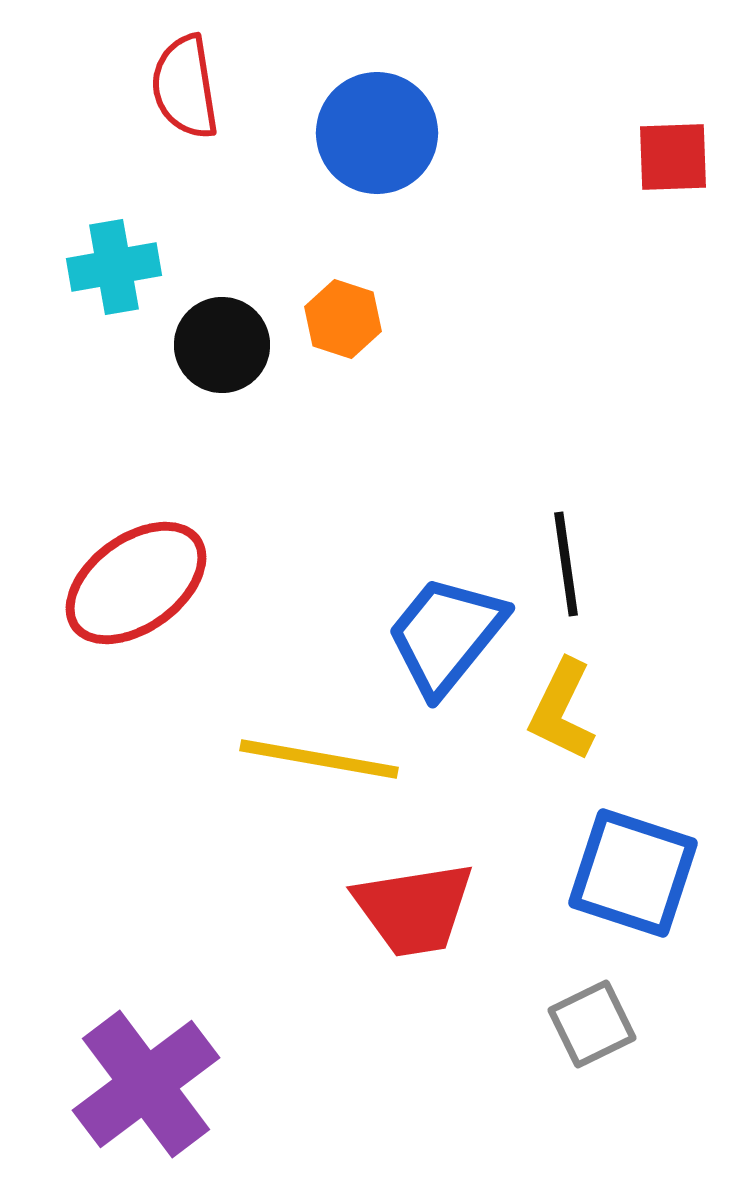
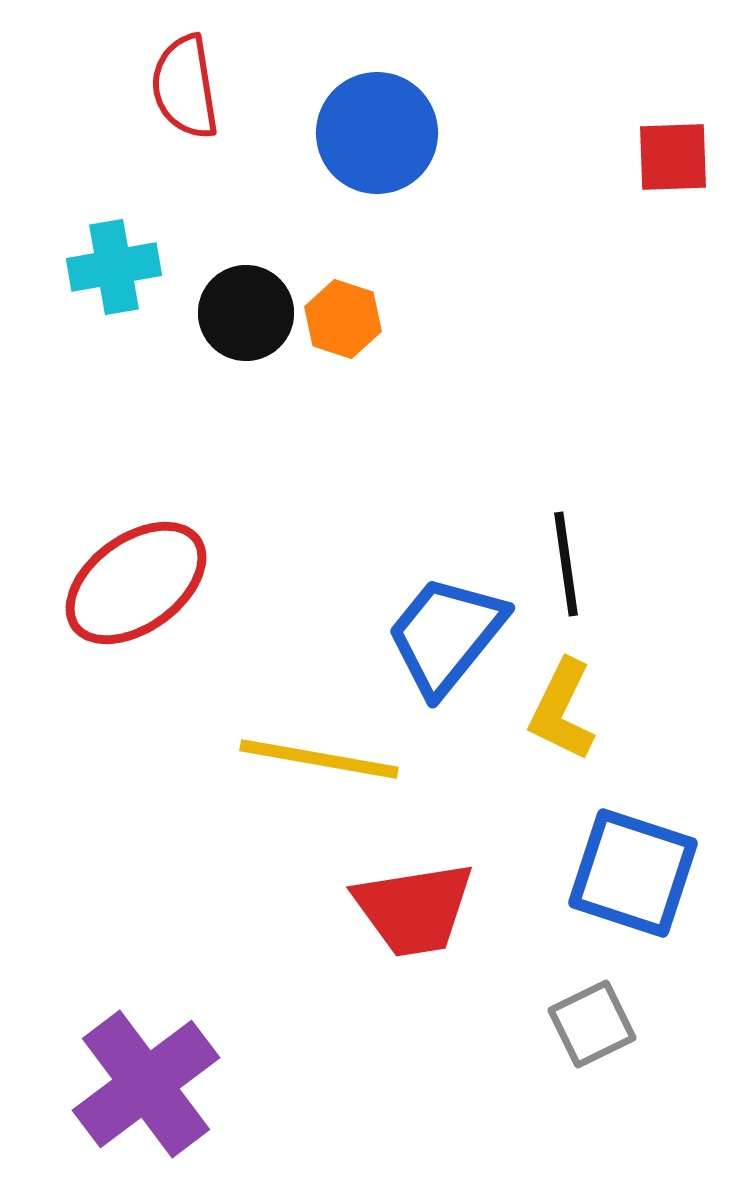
black circle: moved 24 px right, 32 px up
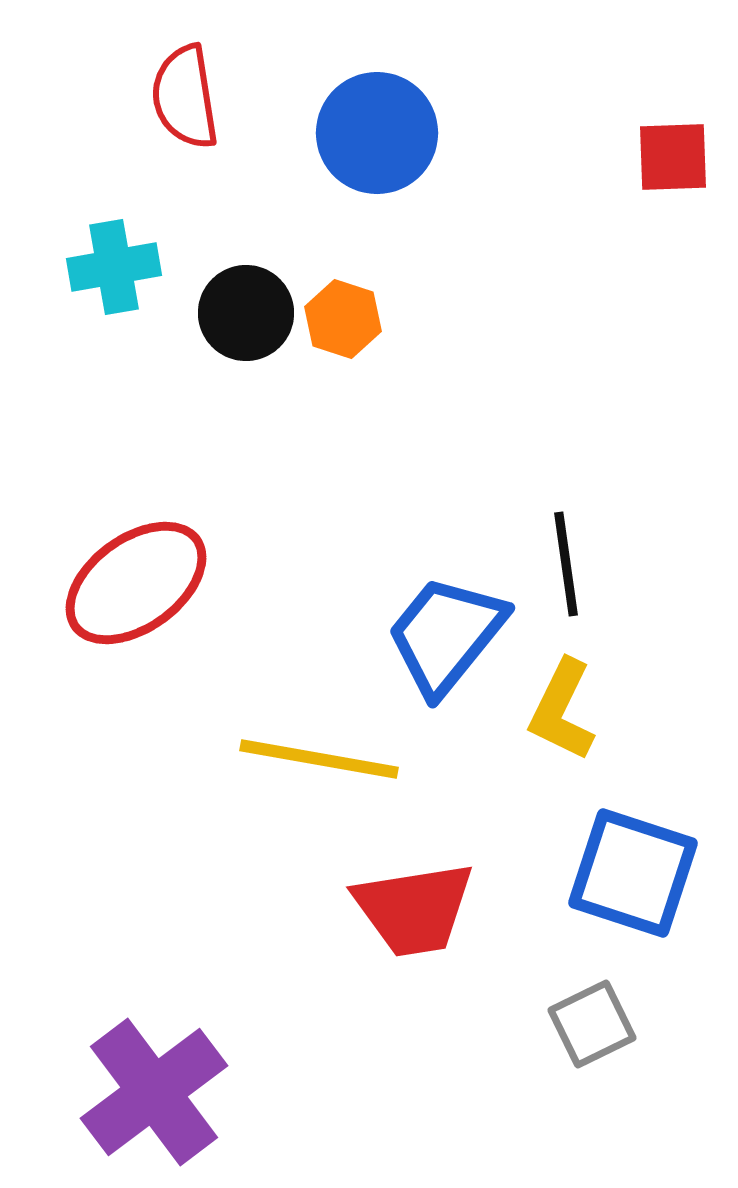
red semicircle: moved 10 px down
purple cross: moved 8 px right, 8 px down
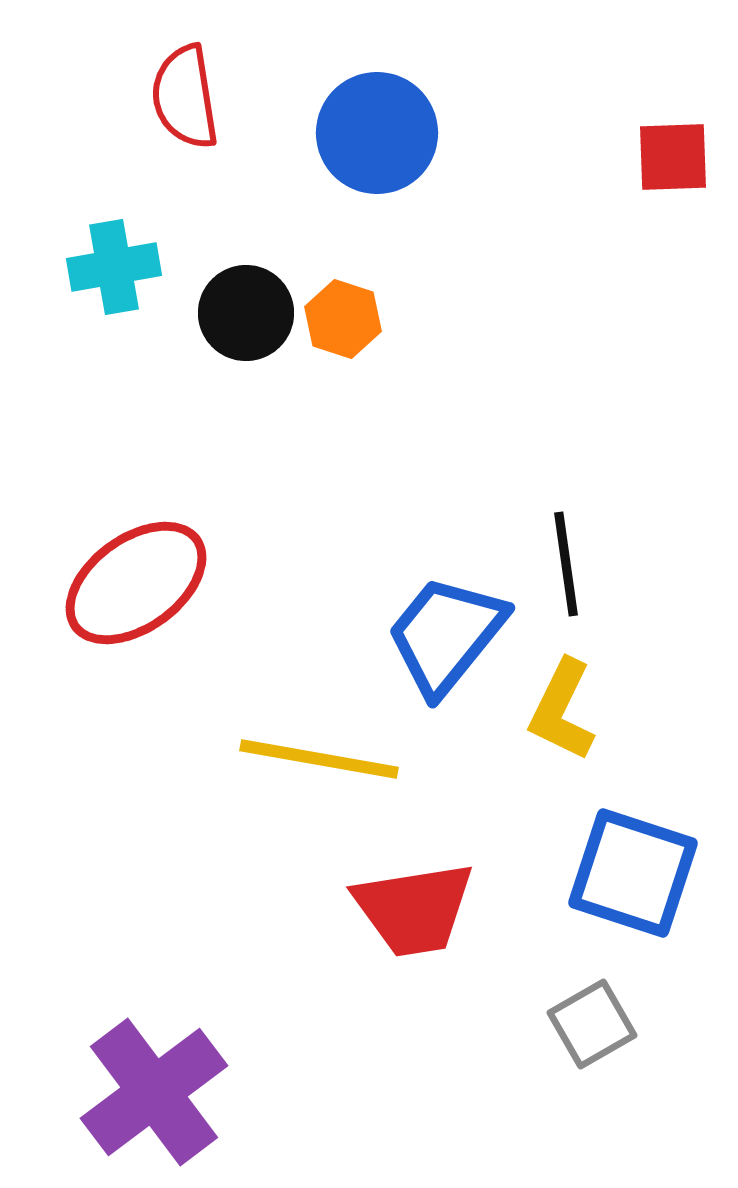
gray square: rotated 4 degrees counterclockwise
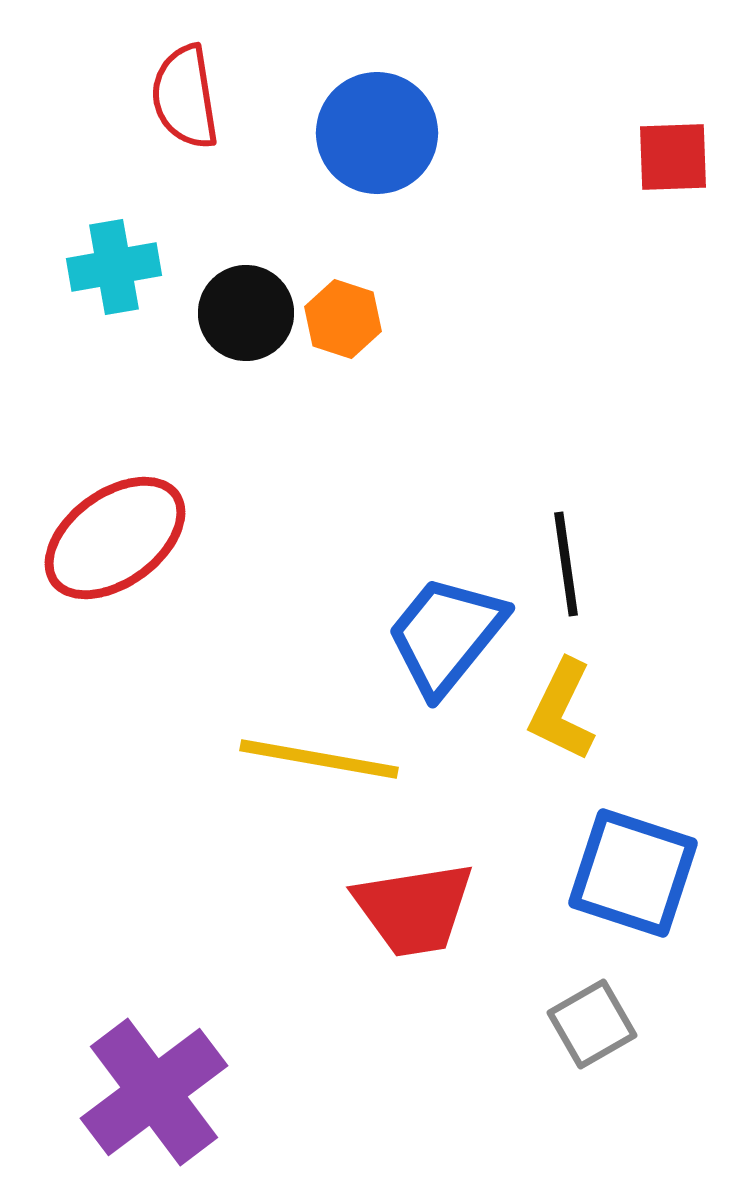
red ellipse: moved 21 px left, 45 px up
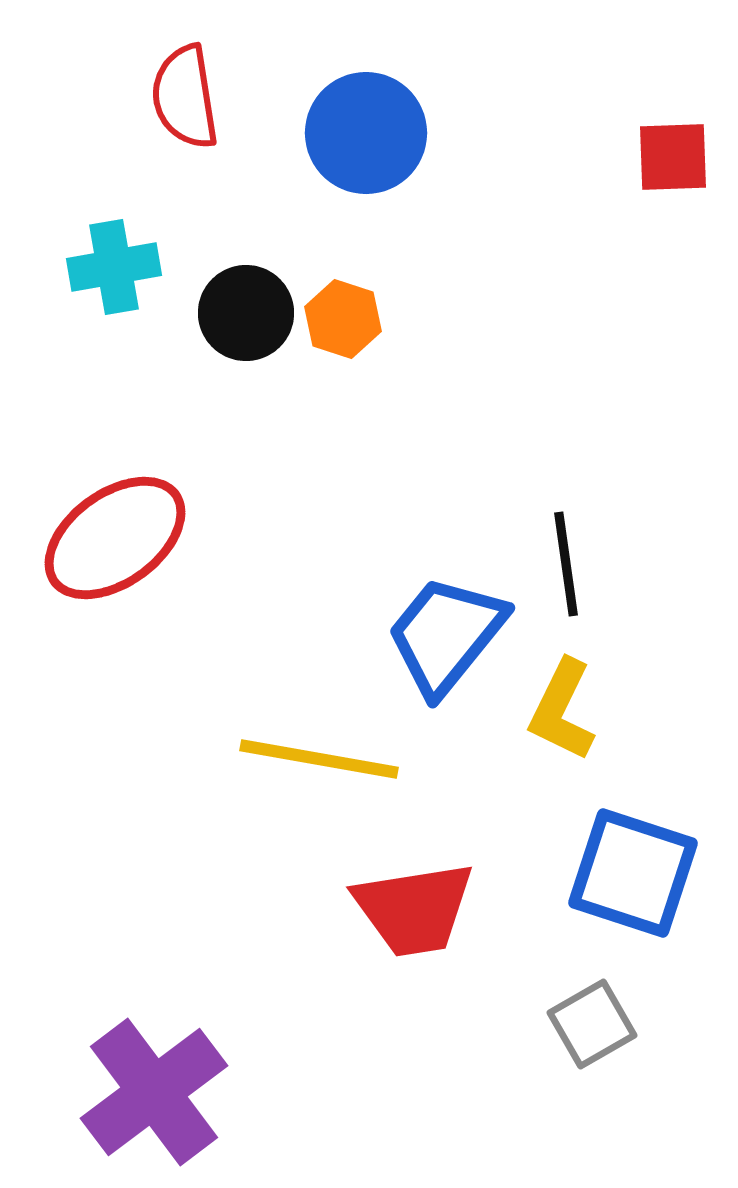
blue circle: moved 11 px left
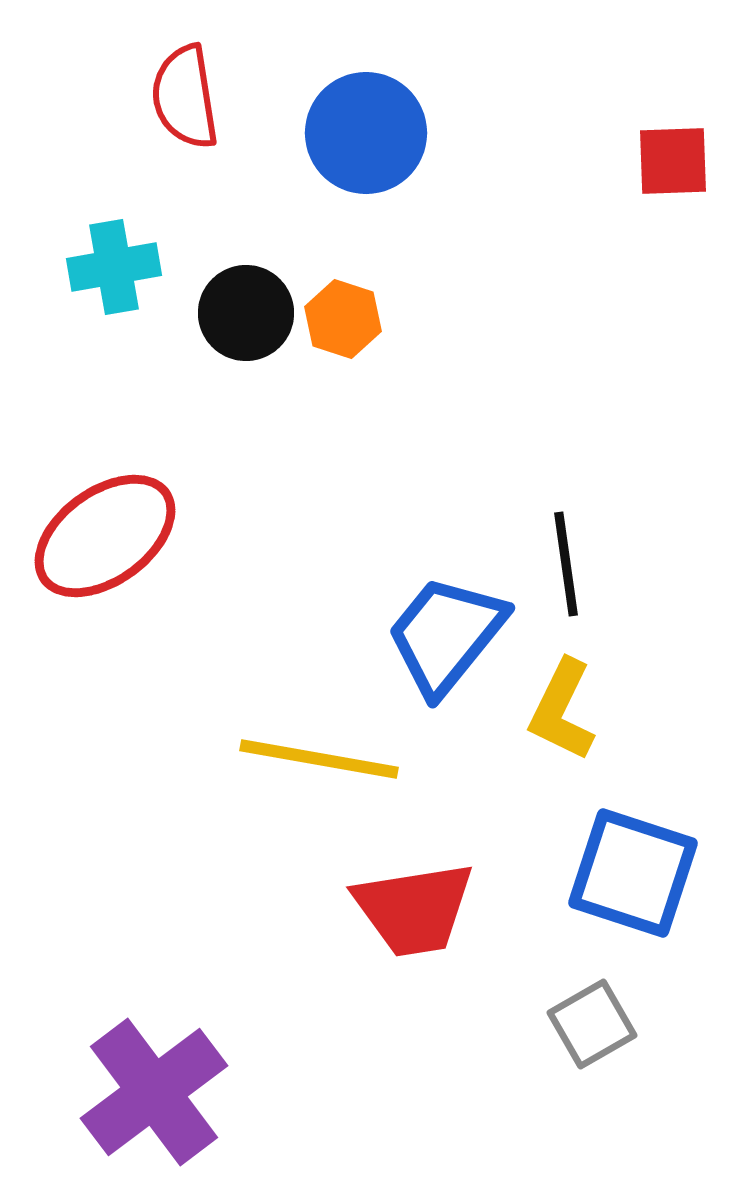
red square: moved 4 px down
red ellipse: moved 10 px left, 2 px up
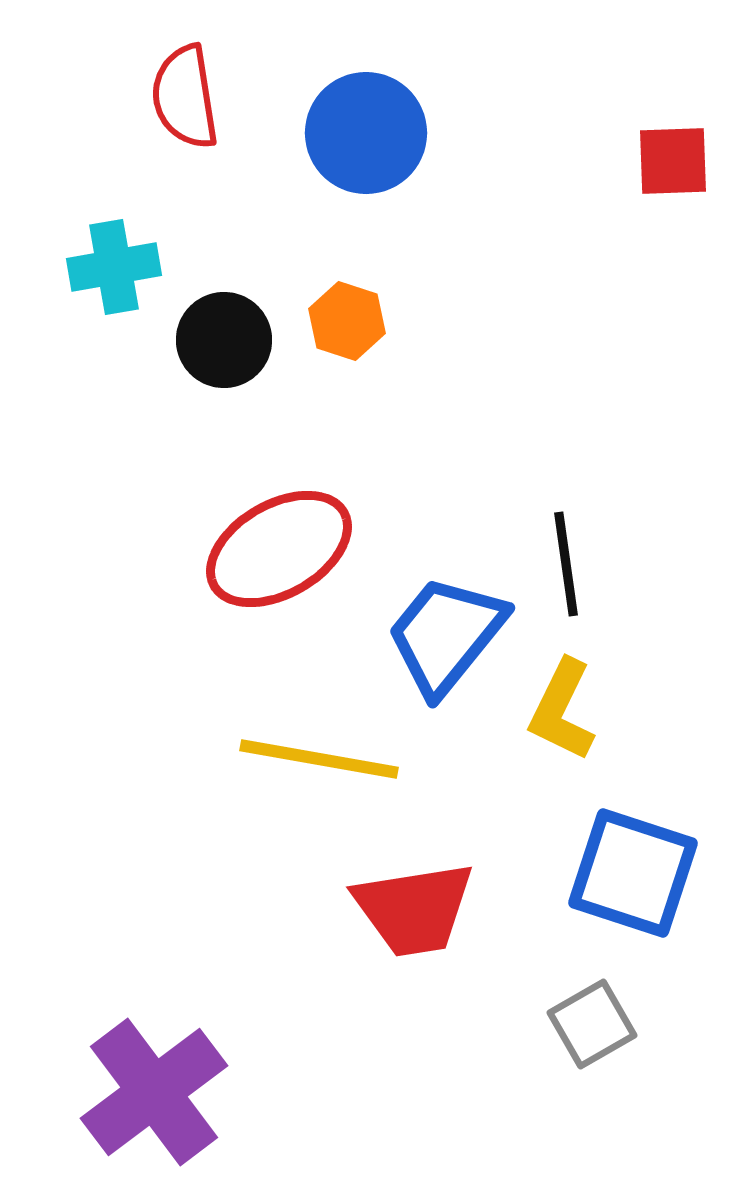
black circle: moved 22 px left, 27 px down
orange hexagon: moved 4 px right, 2 px down
red ellipse: moved 174 px right, 13 px down; rotated 6 degrees clockwise
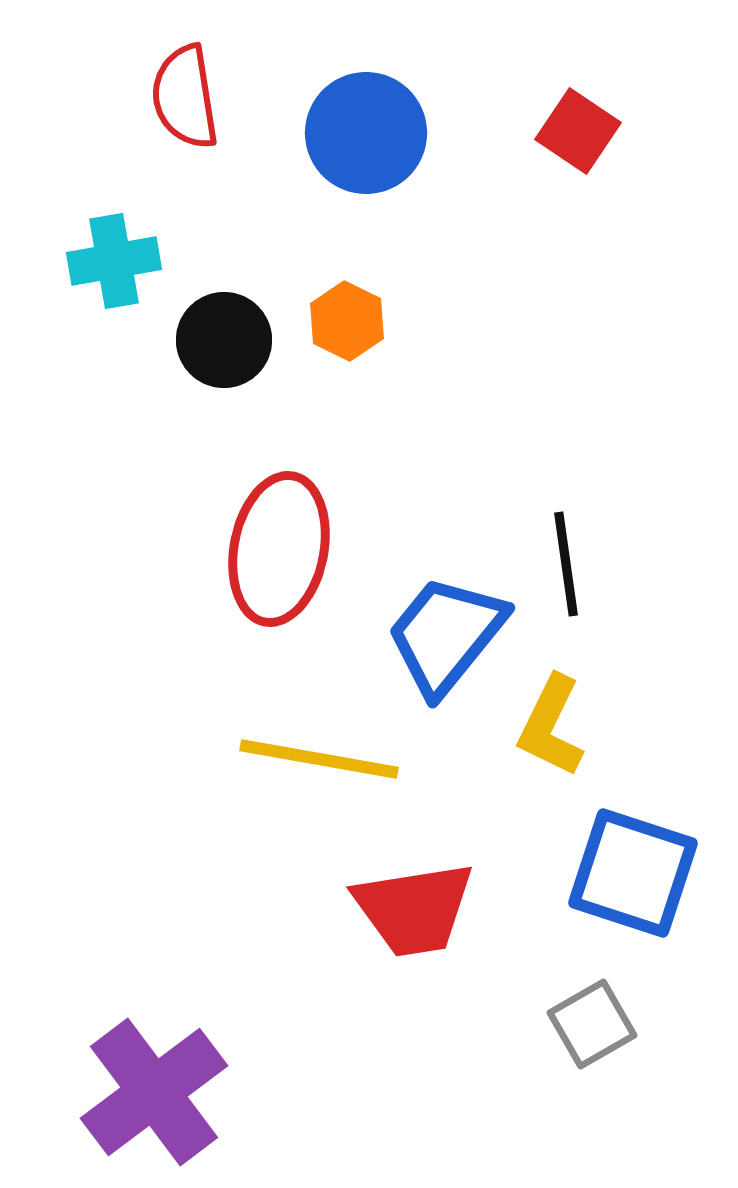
red square: moved 95 px left, 30 px up; rotated 36 degrees clockwise
cyan cross: moved 6 px up
orange hexagon: rotated 8 degrees clockwise
red ellipse: rotated 49 degrees counterclockwise
yellow L-shape: moved 11 px left, 16 px down
